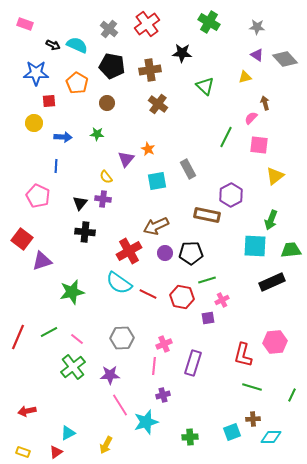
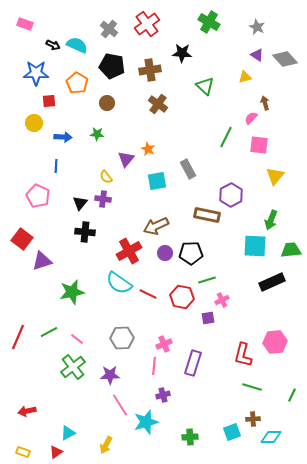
gray star at (257, 27): rotated 21 degrees clockwise
yellow triangle at (275, 176): rotated 12 degrees counterclockwise
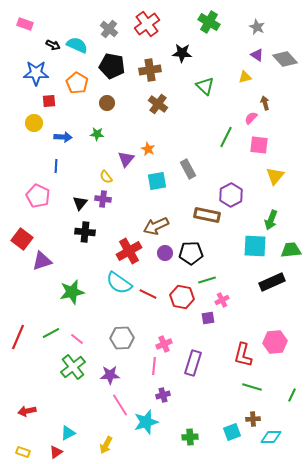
green line at (49, 332): moved 2 px right, 1 px down
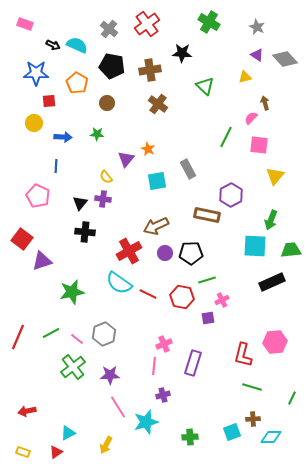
gray hexagon at (122, 338): moved 18 px left, 4 px up; rotated 20 degrees counterclockwise
green line at (292, 395): moved 3 px down
pink line at (120, 405): moved 2 px left, 2 px down
